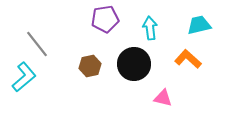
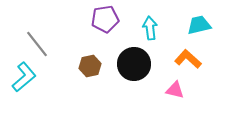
pink triangle: moved 12 px right, 8 px up
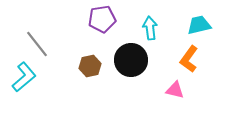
purple pentagon: moved 3 px left
orange L-shape: moved 1 px right; rotated 96 degrees counterclockwise
black circle: moved 3 px left, 4 px up
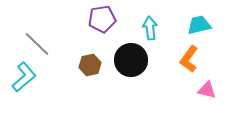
gray line: rotated 8 degrees counterclockwise
brown hexagon: moved 1 px up
pink triangle: moved 32 px right
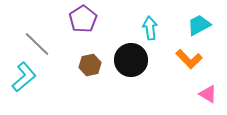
purple pentagon: moved 19 px left; rotated 24 degrees counterclockwise
cyan trapezoid: rotated 15 degrees counterclockwise
orange L-shape: rotated 80 degrees counterclockwise
pink triangle: moved 1 px right, 4 px down; rotated 18 degrees clockwise
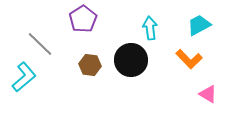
gray line: moved 3 px right
brown hexagon: rotated 20 degrees clockwise
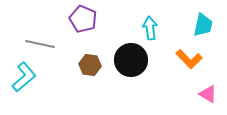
purple pentagon: rotated 16 degrees counterclockwise
cyan trapezoid: moved 4 px right; rotated 130 degrees clockwise
gray line: rotated 32 degrees counterclockwise
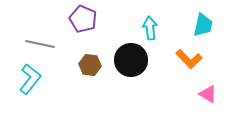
cyan L-shape: moved 6 px right, 2 px down; rotated 12 degrees counterclockwise
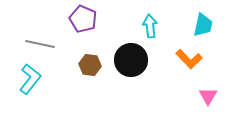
cyan arrow: moved 2 px up
pink triangle: moved 2 px down; rotated 30 degrees clockwise
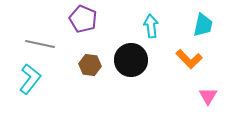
cyan arrow: moved 1 px right
